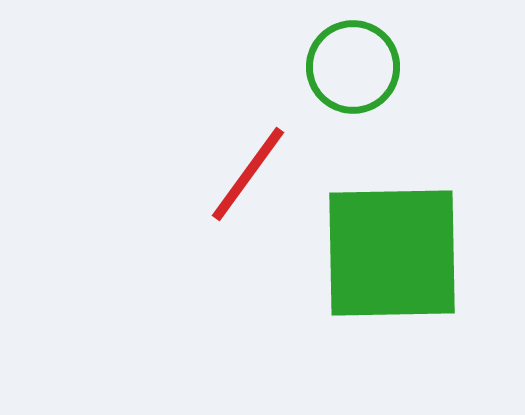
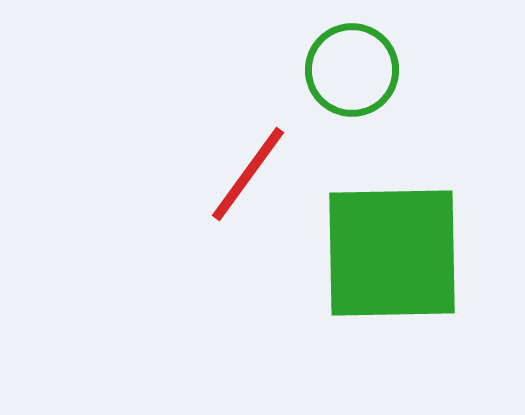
green circle: moved 1 px left, 3 px down
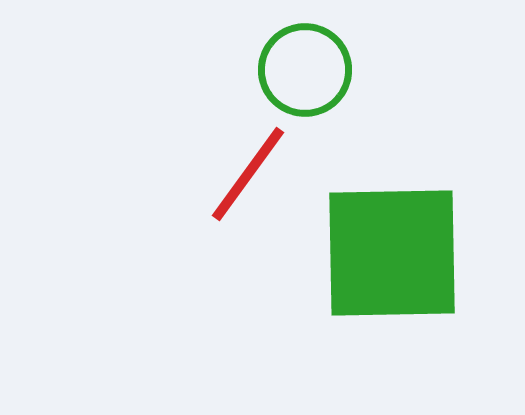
green circle: moved 47 px left
